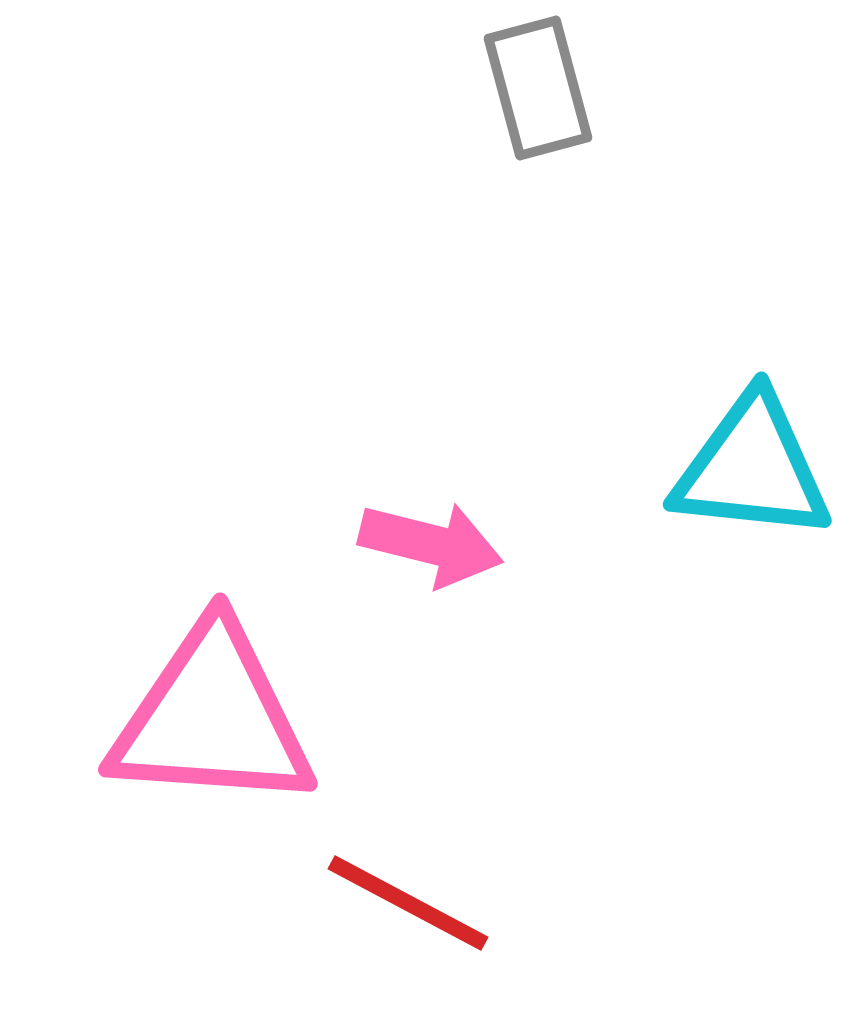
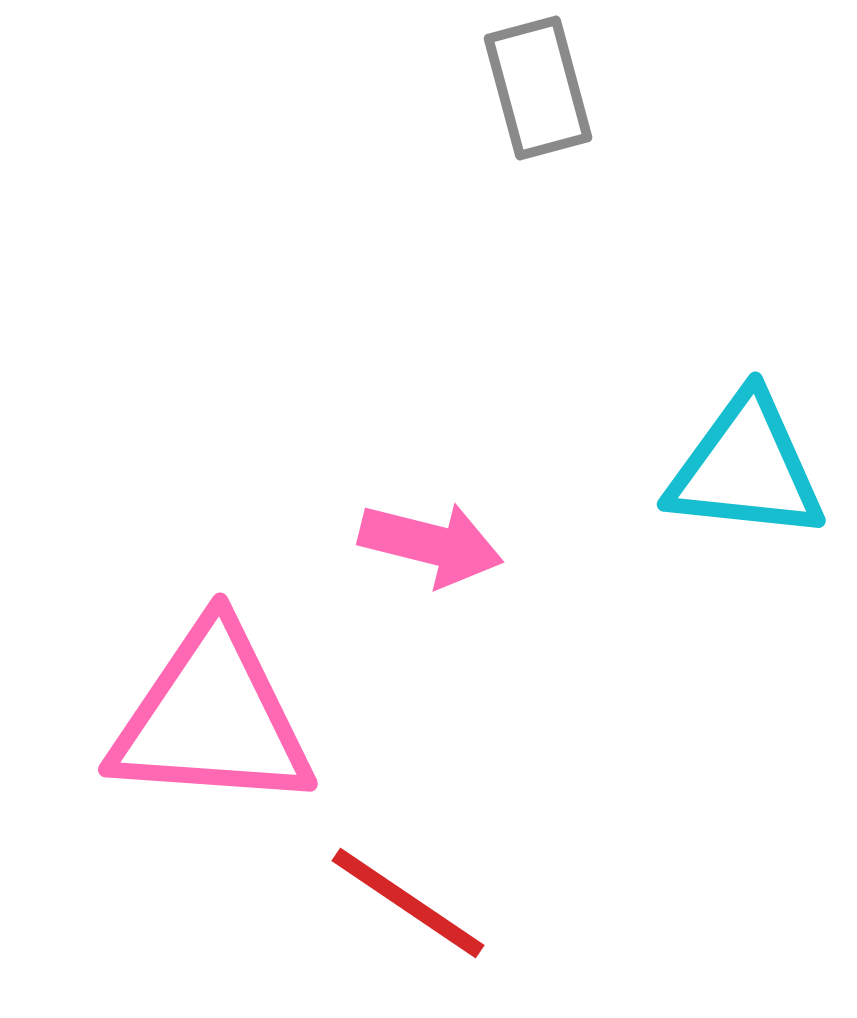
cyan triangle: moved 6 px left
red line: rotated 6 degrees clockwise
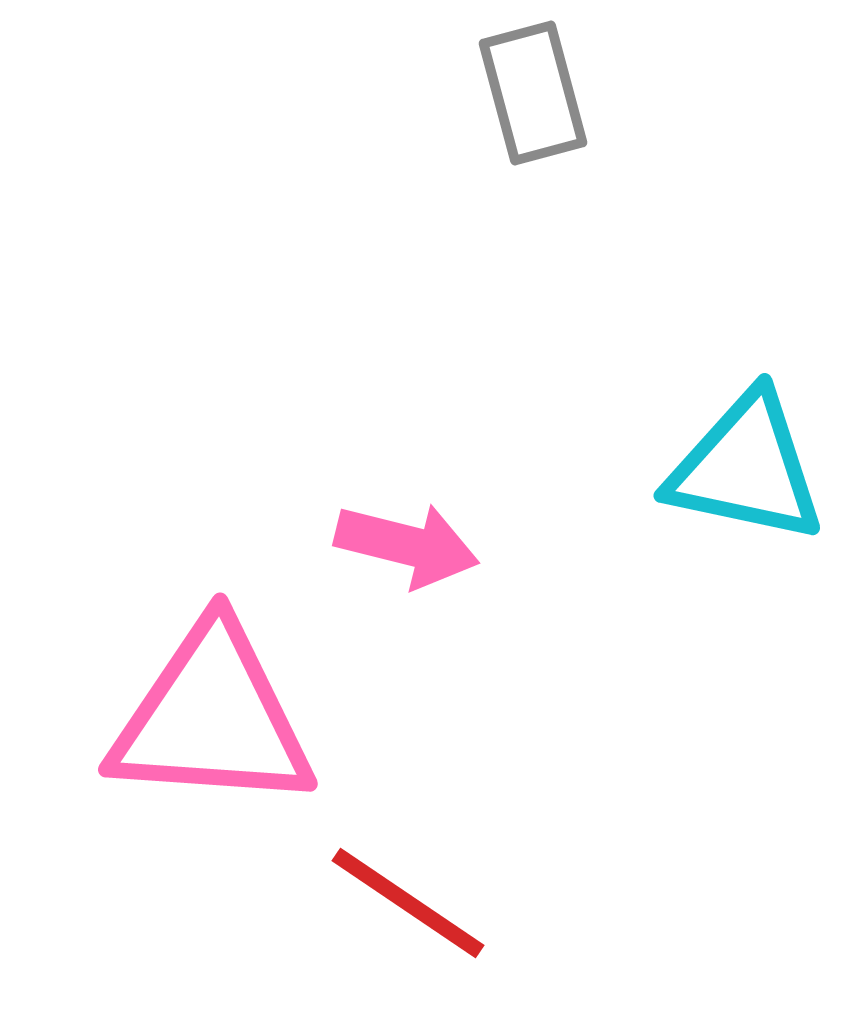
gray rectangle: moved 5 px left, 5 px down
cyan triangle: rotated 6 degrees clockwise
pink arrow: moved 24 px left, 1 px down
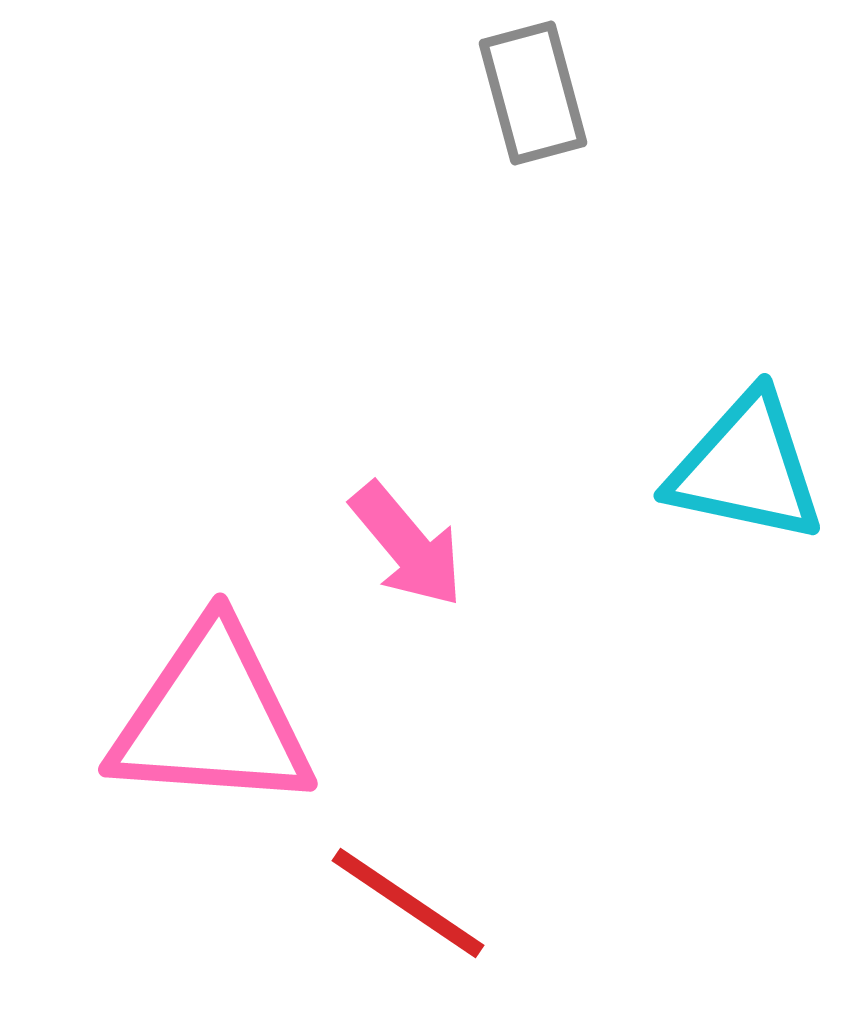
pink arrow: rotated 36 degrees clockwise
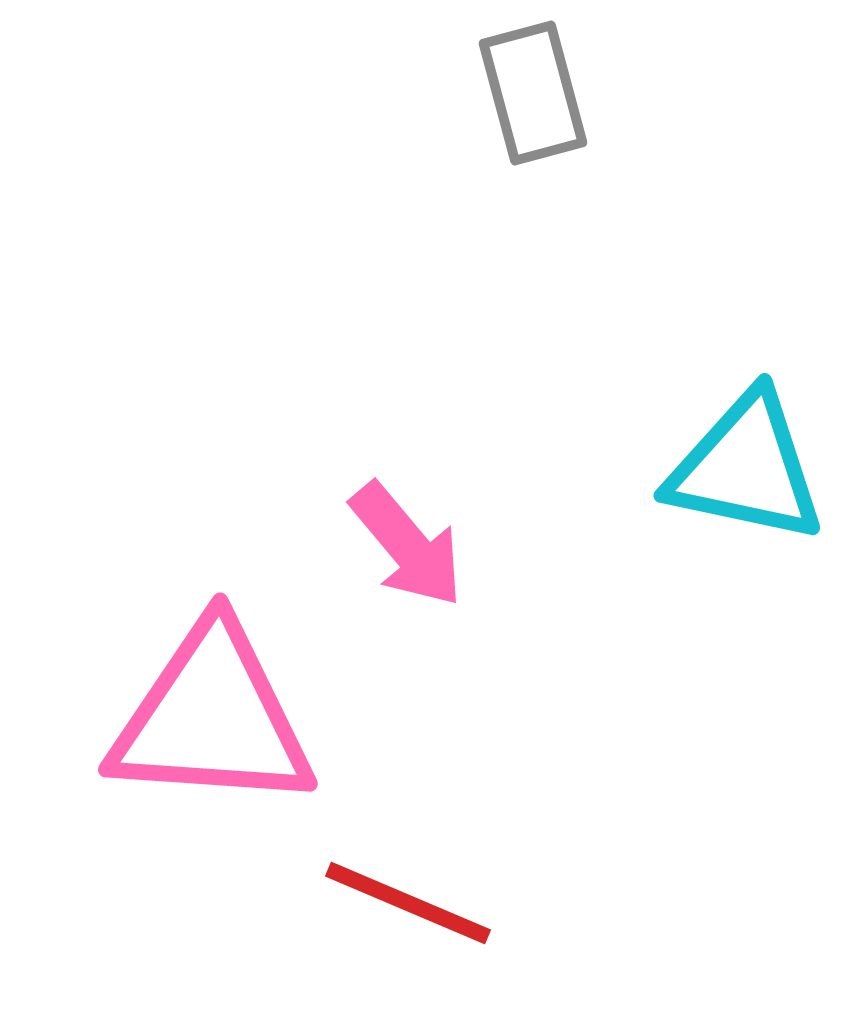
red line: rotated 11 degrees counterclockwise
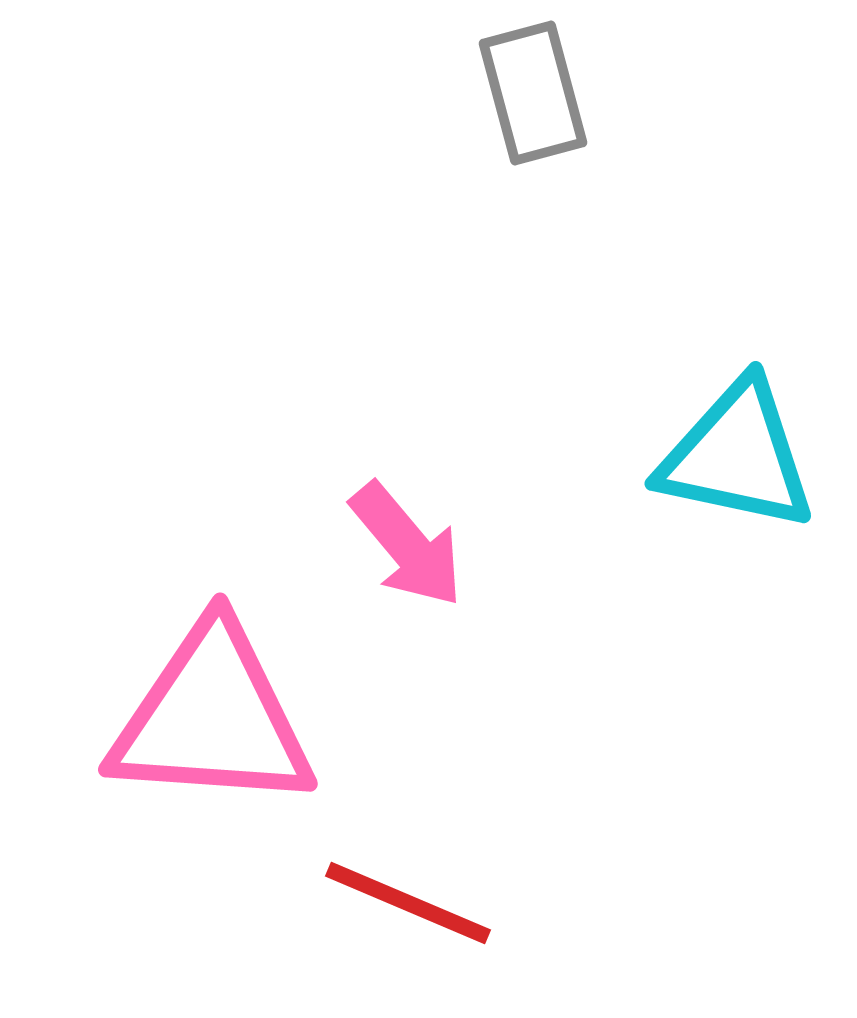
cyan triangle: moved 9 px left, 12 px up
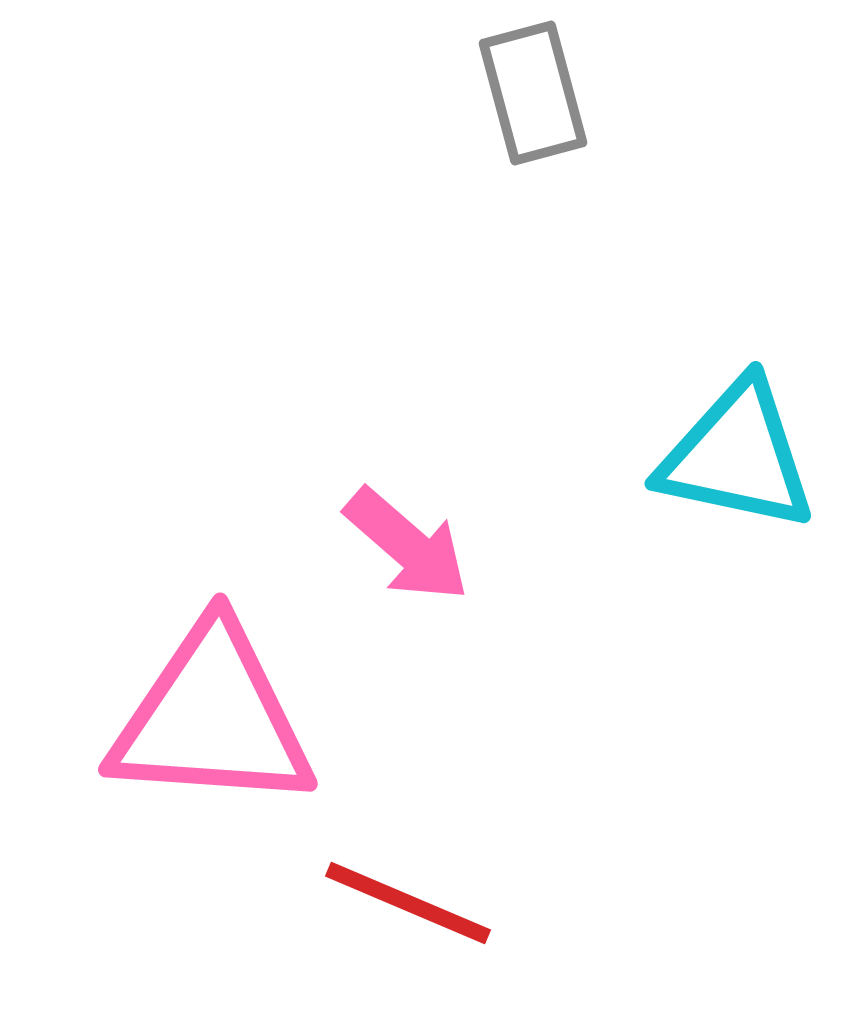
pink arrow: rotated 9 degrees counterclockwise
